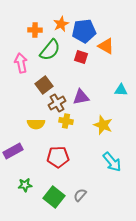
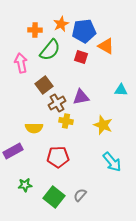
yellow semicircle: moved 2 px left, 4 px down
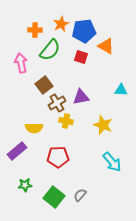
purple rectangle: moved 4 px right; rotated 12 degrees counterclockwise
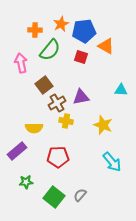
green star: moved 1 px right, 3 px up
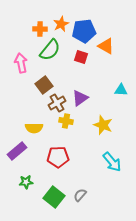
orange cross: moved 5 px right, 1 px up
purple triangle: moved 1 px left, 1 px down; rotated 24 degrees counterclockwise
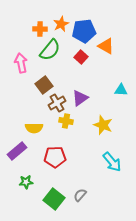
red square: rotated 24 degrees clockwise
red pentagon: moved 3 px left
green square: moved 2 px down
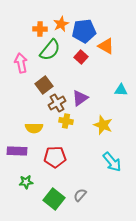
purple rectangle: rotated 42 degrees clockwise
